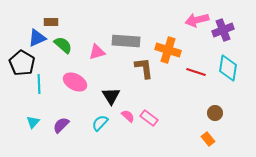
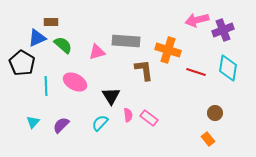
brown L-shape: moved 2 px down
cyan line: moved 7 px right, 2 px down
pink semicircle: moved 1 px up; rotated 40 degrees clockwise
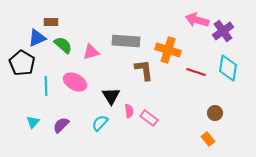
pink arrow: rotated 30 degrees clockwise
purple cross: moved 1 px down; rotated 15 degrees counterclockwise
pink triangle: moved 6 px left
pink semicircle: moved 1 px right, 4 px up
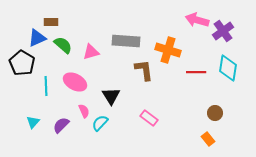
red line: rotated 18 degrees counterclockwise
pink semicircle: moved 45 px left; rotated 16 degrees counterclockwise
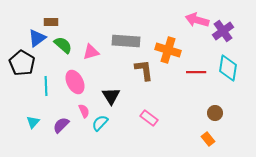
blue triangle: rotated 12 degrees counterclockwise
pink ellipse: rotated 35 degrees clockwise
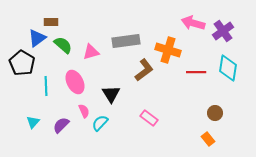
pink arrow: moved 4 px left, 3 px down
gray rectangle: rotated 12 degrees counterclockwise
brown L-shape: rotated 60 degrees clockwise
black triangle: moved 2 px up
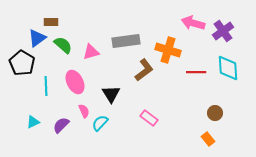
cyan diamond: rotated 12 degrees counterclockwise
cyan triangle: rotated 24 degrees clockwise
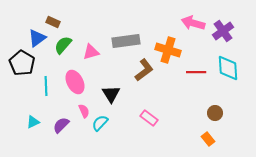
brown rectangle: moved 2 px right; rotated 24 degrees clockwise
green semicircle: rotated 90 degrees counterclockwise
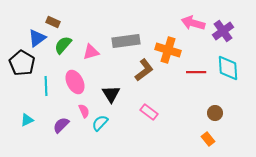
pink rectangle: moved 6 px up
cyan triangle: moved 6 px left, 2 px up
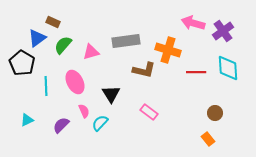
brown L-shape: rotated 50 degrees clockwise
